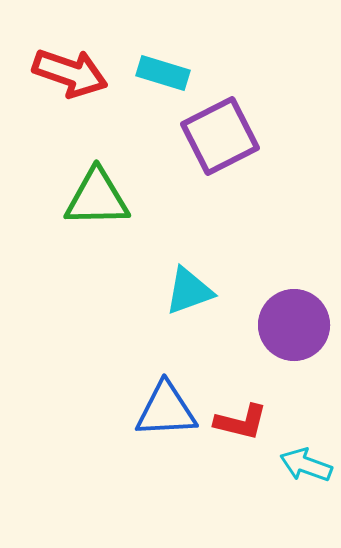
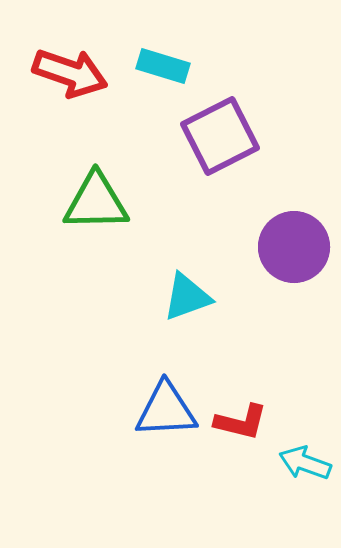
cyan rectangle: moved 7 px up
green triangle: moved 1 px left, 4 px down
cyan triangle: moved 2 px left, 6 px down
purple circle: moved 78 px up
cyan arrow: moved 1 px left, 2 px up
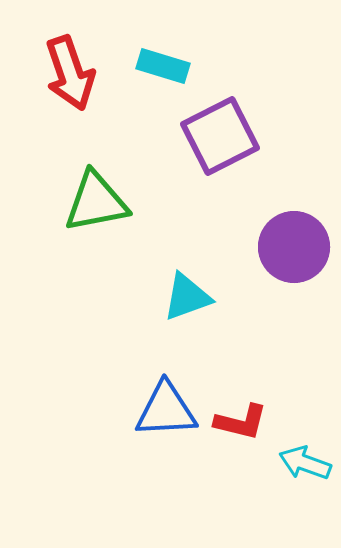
red arrow: rotated 52 degrees clockwise
green triangle: rotated 10 degrees counterclockwise
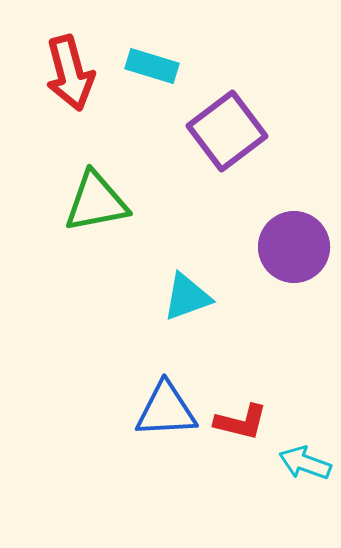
cyan rectangle: moved 11 px left
red arrow: rotated 4 degrees clockwise
purple square: moved 7 px right, 5 px up; rotated 10 degrees counterclockwise
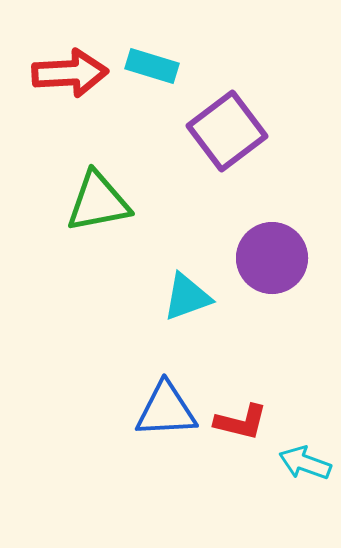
red arrow: rotated 78 degrees counterclockwise
green triangle: moved 2 px right
purple circle: moved 22 px left, 11 px down
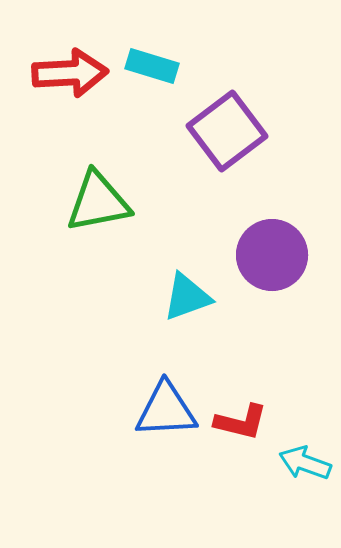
purple circle: moved 3 px up
